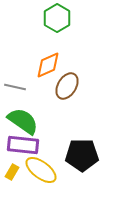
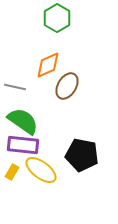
black pentagon: rotated 12 degrees clockwise
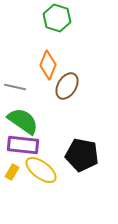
green hexagon: rotated 12 degrees counterclockwise
orange diamond: rotated 44 degrees counterclockwise
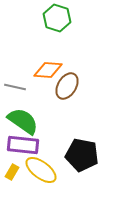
orange diamond: moved 5 px down; rotated 72 degrees clockwise
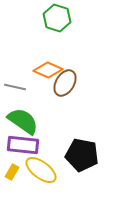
orange diamond: rotated 20 degrees clockwise
brown ellipse: moved 2 px left, 3 px up
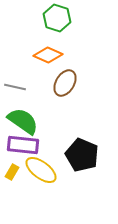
orange diamond: moved 15 px up
black pentagon: rotated 12 degrees clockwise
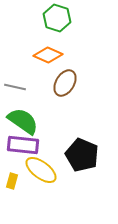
yellow rectangle: moved 9 px down; rotated 14 degrees counterclockwise
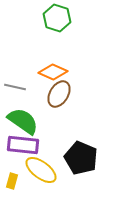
orange diamond: moved 5 px right, 17 px down
brown ellipse: moved 6 px left, 11 px down
black pentagon: moved 1 px left, 3 px down
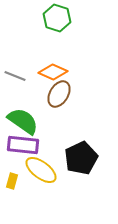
gray line: moved 11 px up; rotated 10 degrees clockwise
black pentagon: rotated 24 degrees clockwise
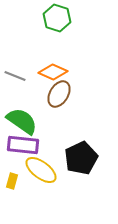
green semicircle: moved 1 px left
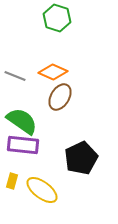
brown ellipse: moved 1 px right, 3 px down
yellow ellipse: moved 1 px right, 20 px down
